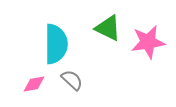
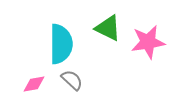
cyan semicircle: moved 5 px right
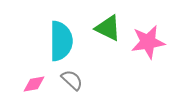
cyan semicircle: moved 3 px up
